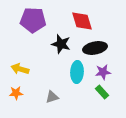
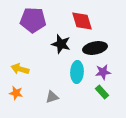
orange star: rotated 16 degrees clockwise
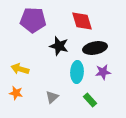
black star: moved 2 px left, 2 px down
green rectangle: moved 12 px left, 8 px down
gray triangle: rotated 24 degrees counterclockwise
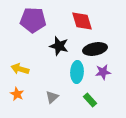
black ellipse: moved 1 px down
orange star: moved 1 px right, 1 px down; rotated 16 degrees clockwise
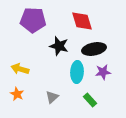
black ellipse: moved 1 px left
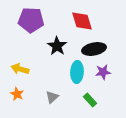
purple pentagon: moved 2 px left
black star: moved 2 px left; rotated 18 degrees clockwise
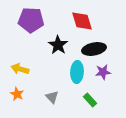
black star: moved 1 px right, 1 px up
gray triangle: rotated 32 degrees counterclockwise
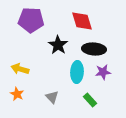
black ellipse: rotated 15 degrees clockwise
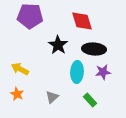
purple pentagon: moved 1 px left, 4 px up
yellow arrow: rotated 12 degrees clockwise
gray triangle: rotated 32 degrees clockwise
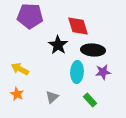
red diamond: moved 4 px left, 5 px down
black ellipse: moved 1 px left, 1 px down
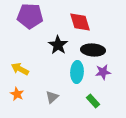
red diamond: moved 2 px right, 4 px up
green rectangle: moved 3 px right, 1 px down
